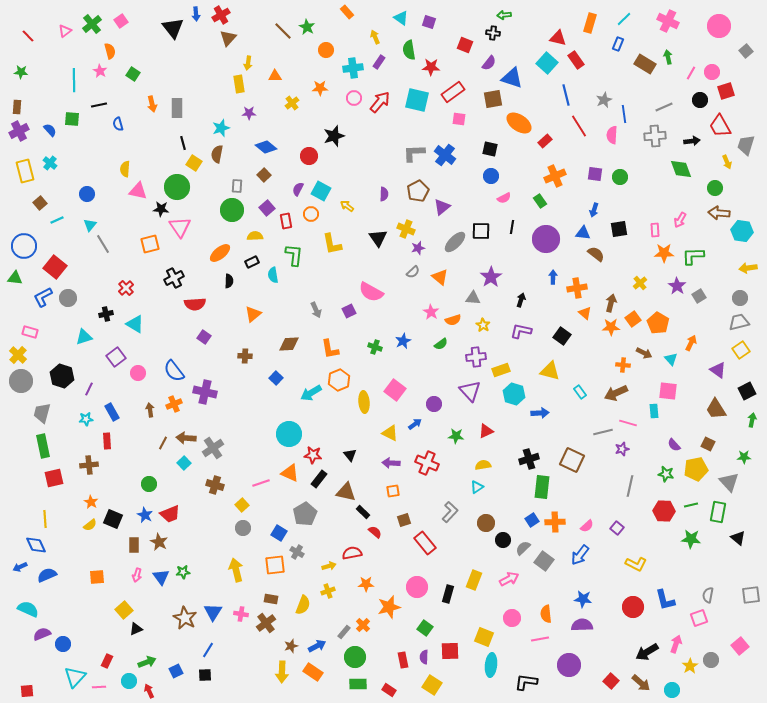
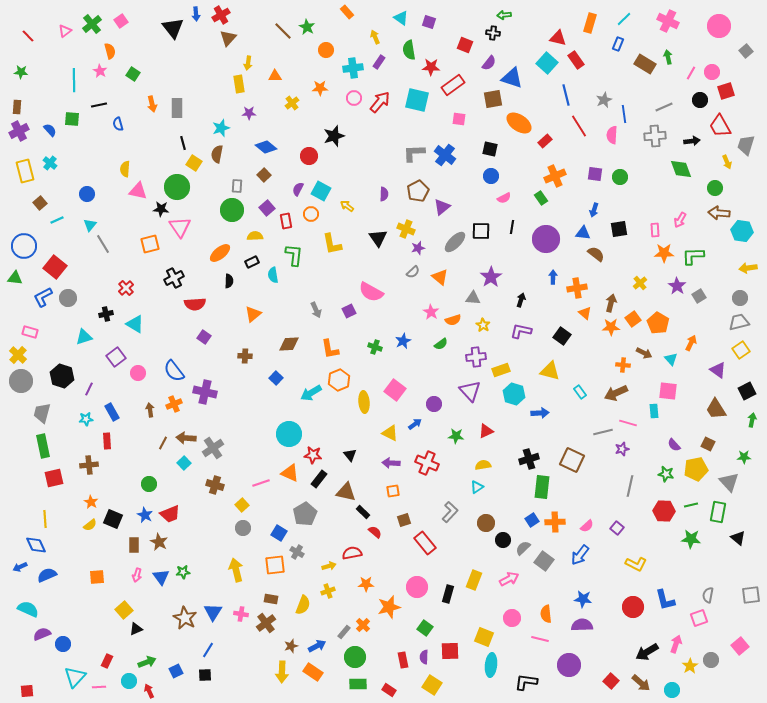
red rectangle at (453, 92): moved 7 px up
green rectangle at (540, 201): moved 1 px right, 3 px up
pink line at (540, 639): rotated 24 degrees clockwise
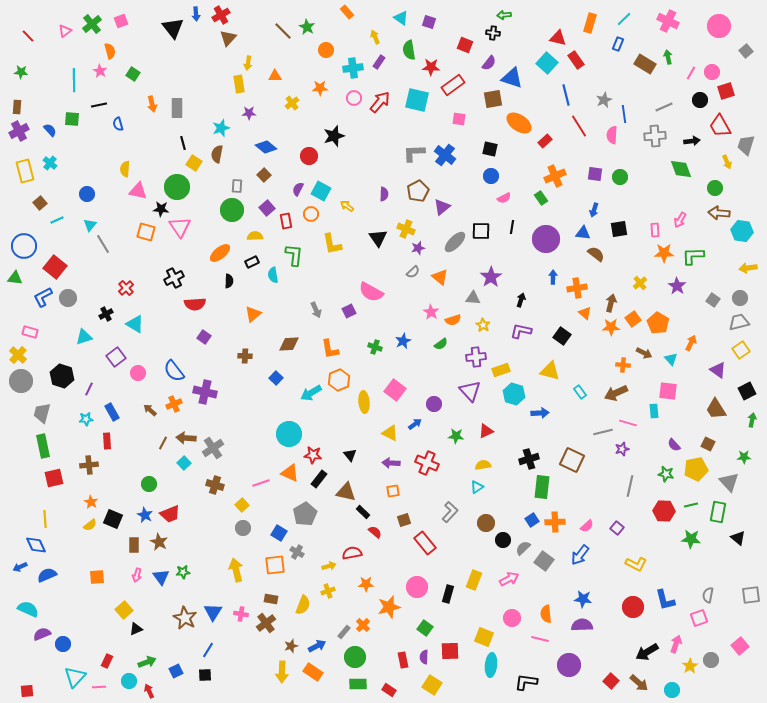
pink square at (121, 21): rotated 16 degrees clockwise
orange square at (150, 244): moved 4 px left, 12 px up; rotated 30 degrees clockwise
gray square at (699, 296): moved 14 px right, 4 px down; rotated 24 degrees counterclockwise
black cross at (106, 314): rotated 16 degrees counterclockwise
brown arrow at (150, 410): rotated 40 degrees counterclockwise
brown arrow at (641, 683): moved 2 px left
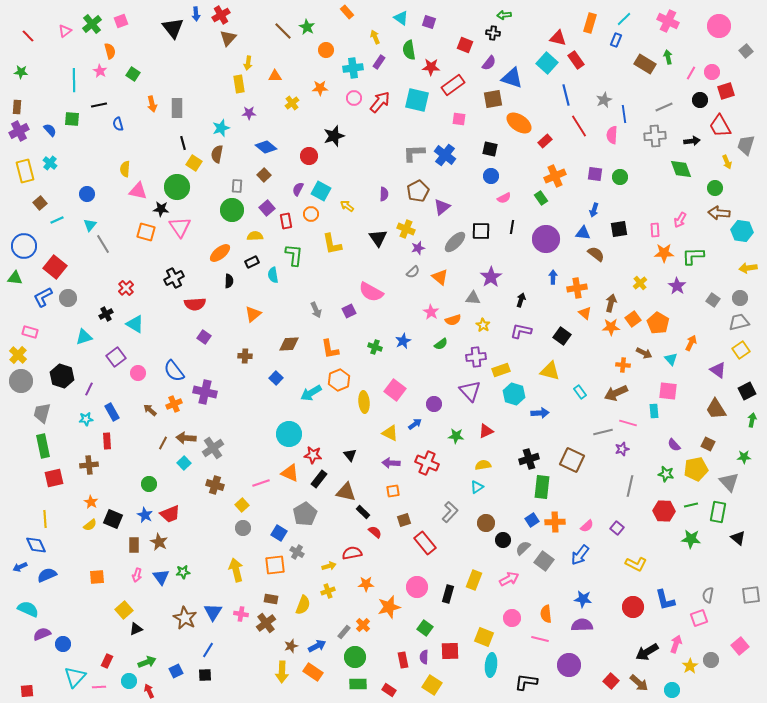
blue rectangle at (618, 44): moved 2 px left, 4 px up
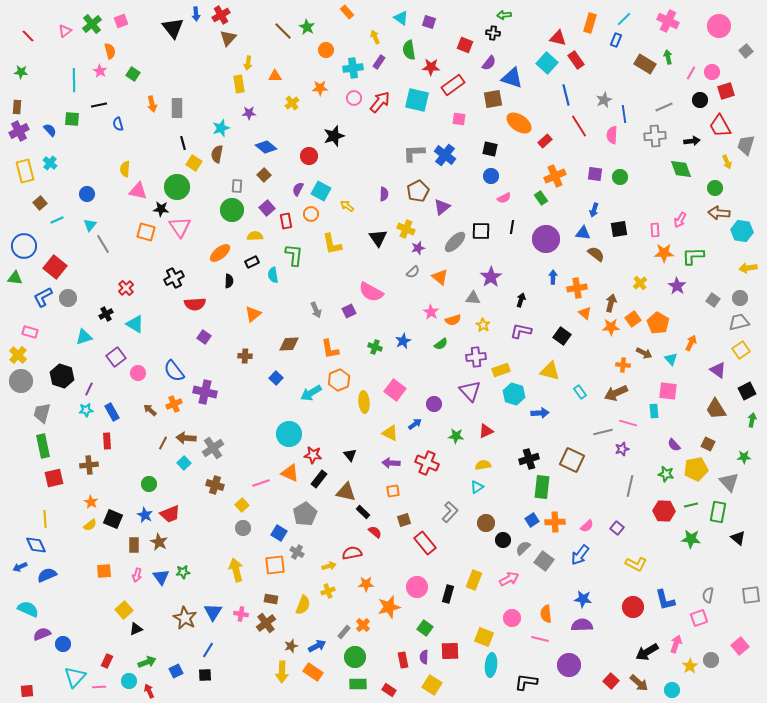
cyan star at (86, 419): moved 9 px up
orange square at (97, 577): moved 7 px right, 6 px up
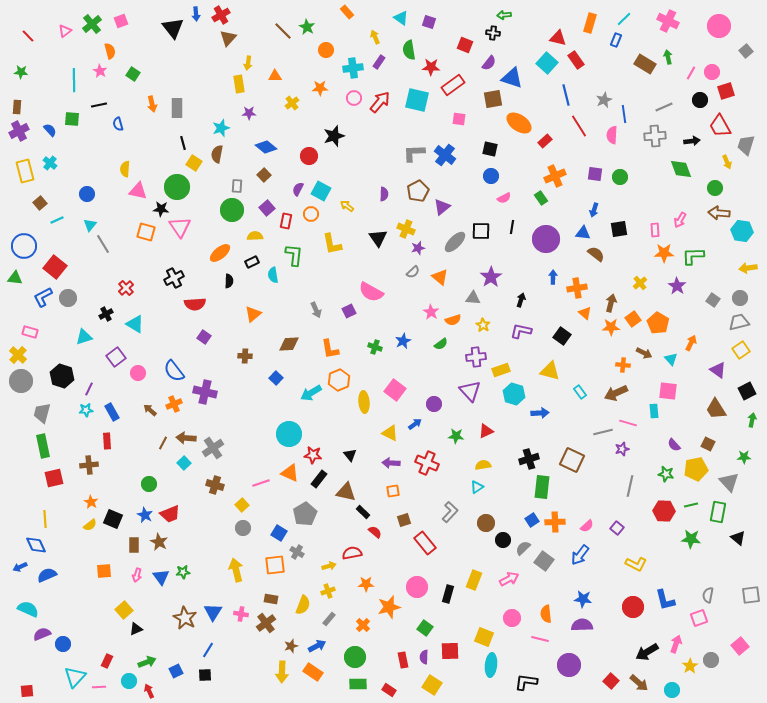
red rectangle at (286, 221): rotated 21 degrees clockwise
gray rectangle at (344, 632): moved 15 px left, 13 px up
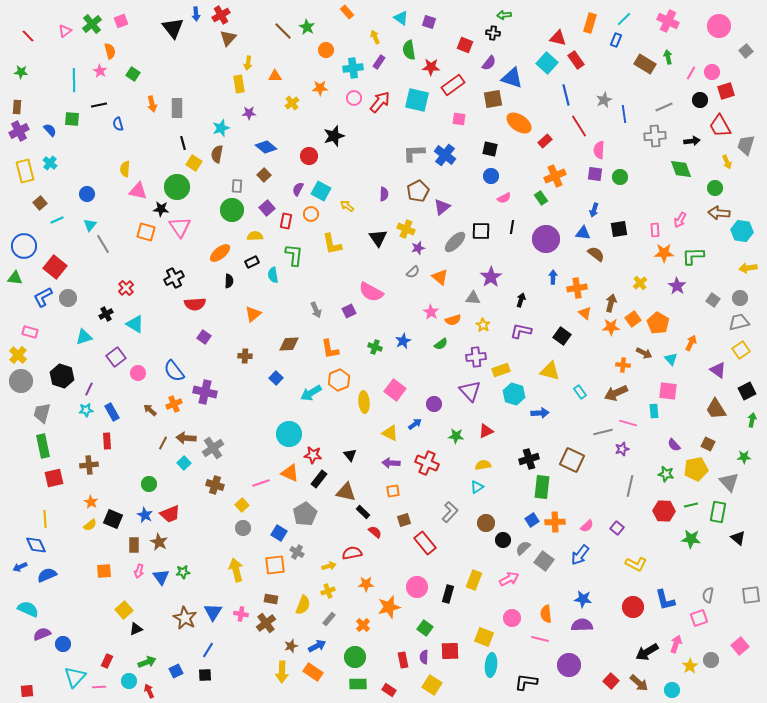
pink semicircle at (612, 135): moved 13 px left, 15 px down
pink arrow at (137, 575): moved 2 px right, 4 px up
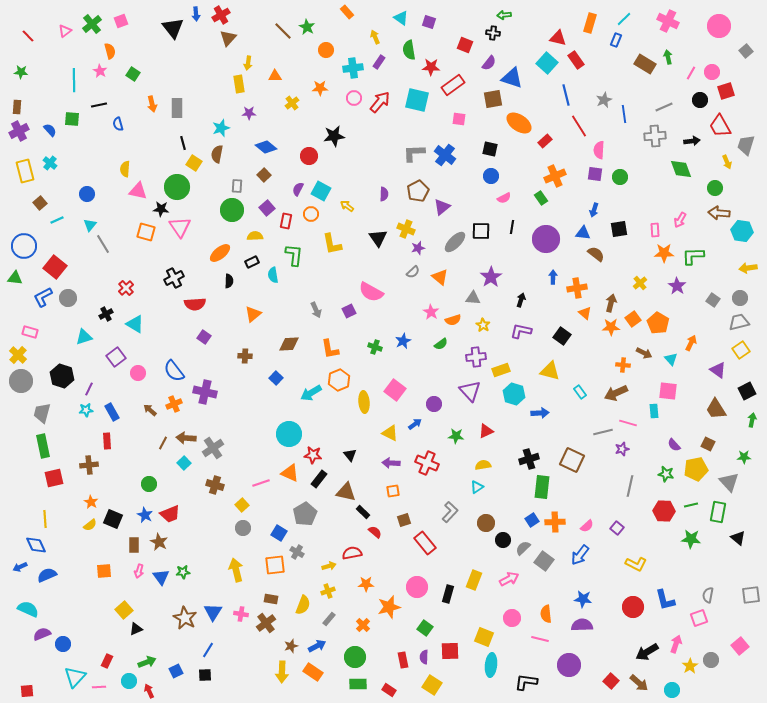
black star at (334, 136): rotated 10 degrees clockwise
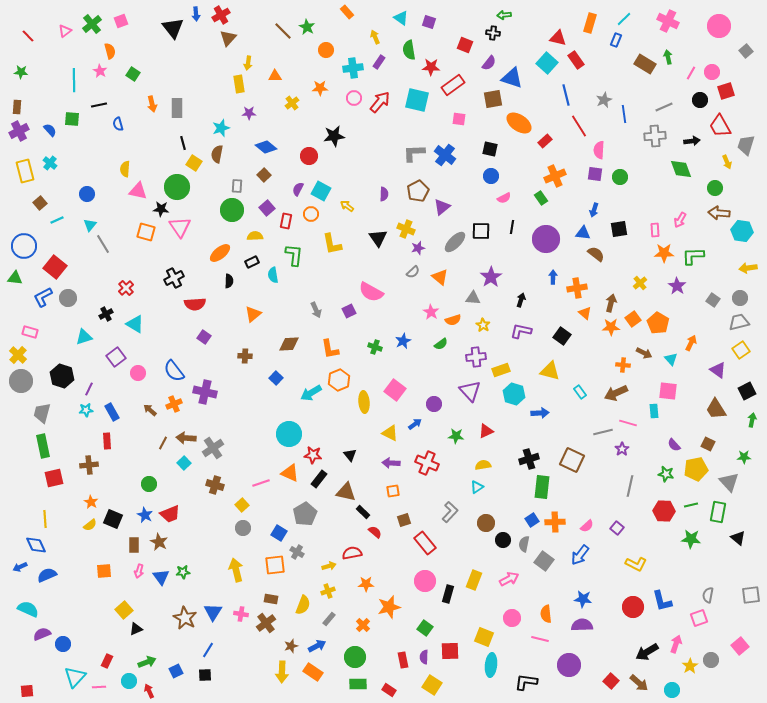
purple star at (622, 449): rotated 16 degrees counterclockwise
gray semicircle at (523, 548): moved 1 px right, 4 px up; rotated 35 degrees counterclockwise
pink circle at (417, 587): moved 8 px right, 6 px up
blue L-shape at (665, 600): moved 3 px left, 1 px down
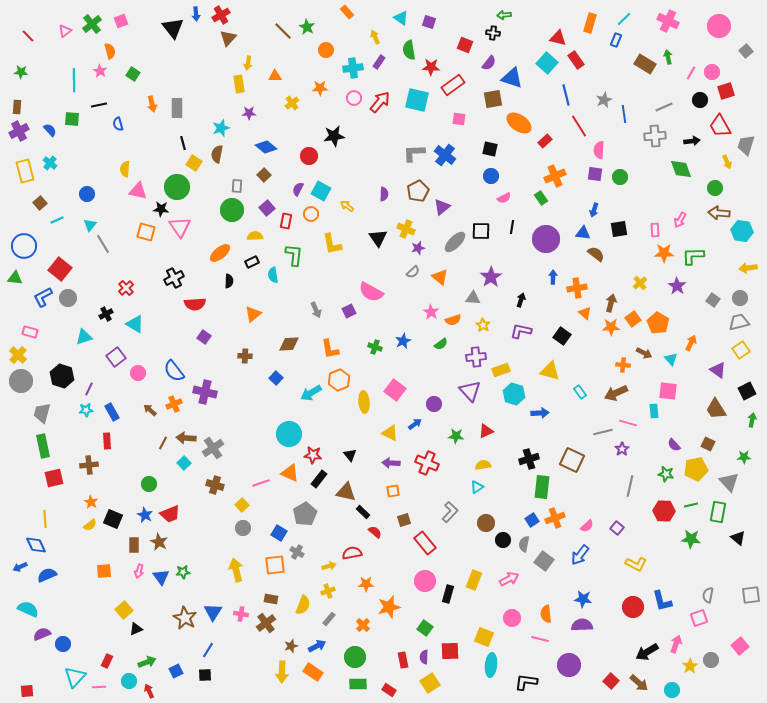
red square at (55, 267): moved 5 px right, 2 px down
orange cross at (555, 522): moved 4 px up; rotated 18 degrees counterclockwise
yellow square at (432, 685): moved 2 px left, 2 px up; rotated 24 degrees clockwise
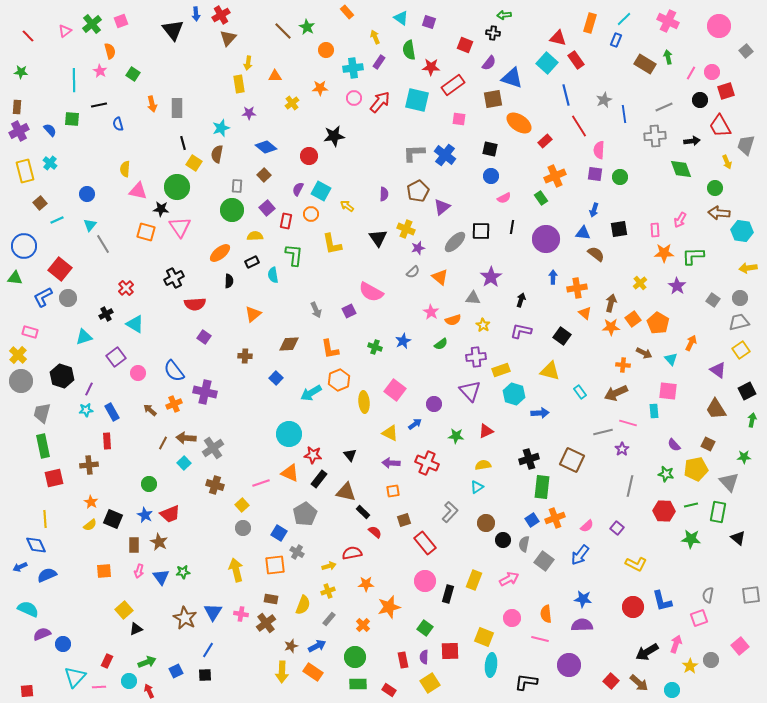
black triangle at (173, 28): moved 2 px down
